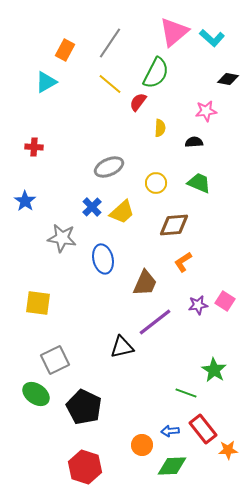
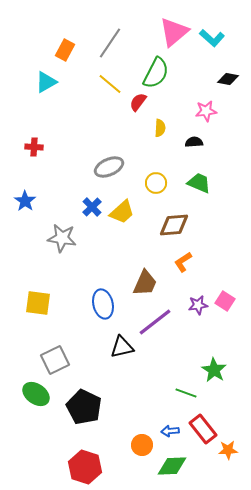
blue ellipse: moved 45 px down
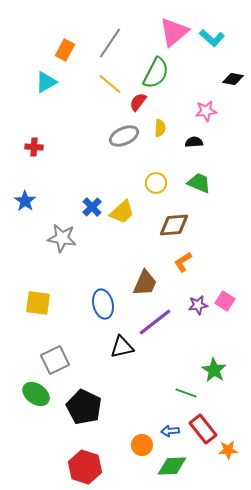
black diamond: moved 5 px right
gray ellipse: moved 15 px right, 31 px up
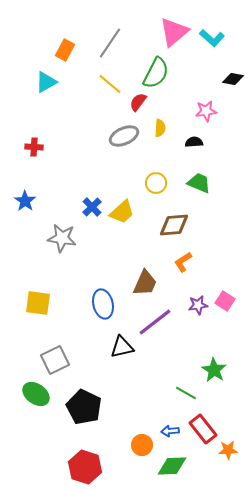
green line: rotated 10 degrees clockwise
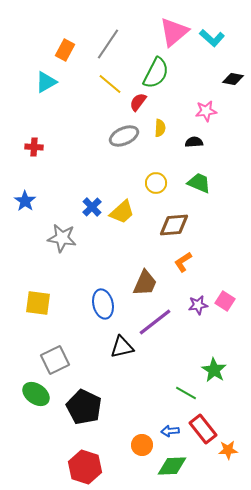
gray line: moved 2 px left, 1 px down
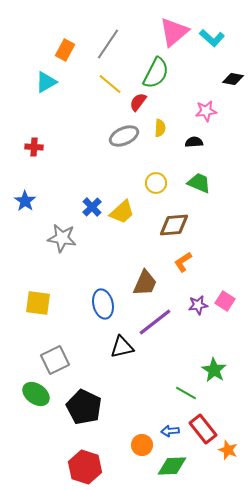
orange star: rotated 24 degrees clockwise
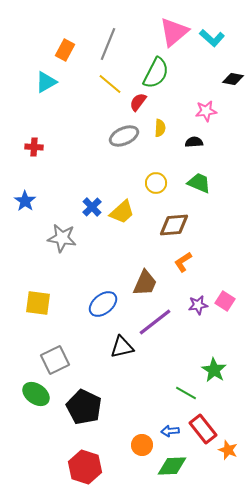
gray line: rotated 12 degrees counterclockwise
blue ellipse: rotated 64 degrees clockwise
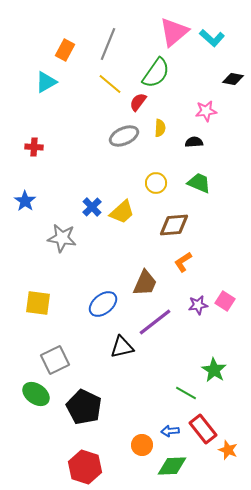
green semicircle: rotated 8 degrees clockwise
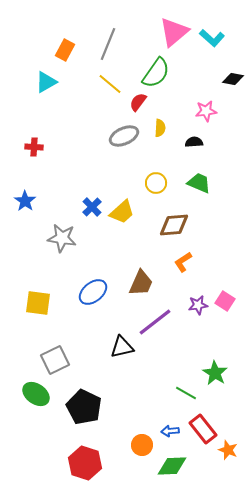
brown trapezoid: moved 4 px left
blue ellipse: moved 10 px left, 12 px up
green star: moved 1 px right, 3 px down
red hexagon: moved 4 px up
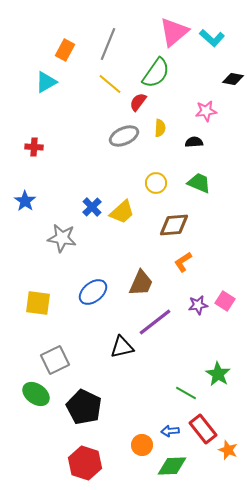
green star: moved 3 px right, 1 px down
